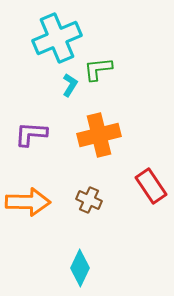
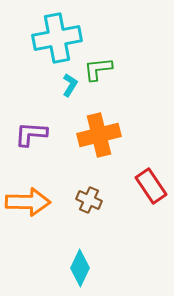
cyan cross: rotated 12 degrees clockwise
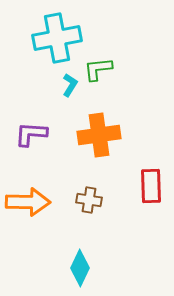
orange cross: rotated 6 degrees clockwise
red rectangle: rotated 32 degrees clockwise
brown cross: rotated 15 degrees counterclockwise
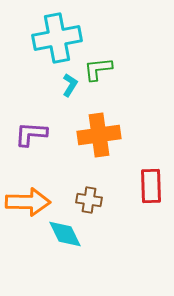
cyan diamond: moved 15 px left, 34 px up; rotated 51 degrees counterclockwise
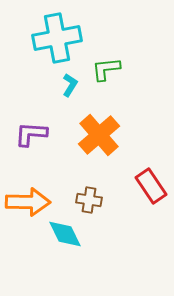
green L-shape: moved 8 px right
orange cross: rotated 33 degrees counterclockwise
red rectangle: rotated 32 degrees counterclockwise
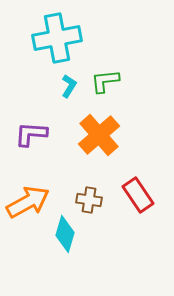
green L-shape: moved 1 px left, 12 px down
cyan L-shape: moved 1 px left, 1 px down
red rectangle: moved 13 px left, 9 px down
orange arrow: rotated 30 degrees counterclockwise
cyan diamond: rotated 42 degrees clockwise
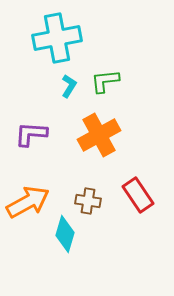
orange cross: rotated 12 degrees clockwise
brown cross: moved 1 px left, 1 px down
